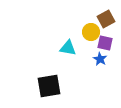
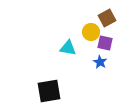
brown square: moved 1 px right, 1 px up
blue star: moved 3 px down
black square: moved 5 px down
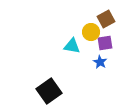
brown square: moved 1 px left, 1 px down
purple square: rotated 21 degrees counterclockwise
cyan triangle: moved 4 px right, 2 px up
black square: rotated 25 degrees counterclockwise
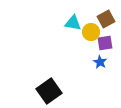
cyan triangle: moved 1 px right, 23 px up
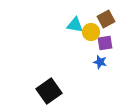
cyan triangle: moved 2 px right, 2 px down
blue star: rotated 16 degrees counterclockwise
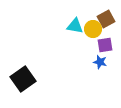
cyan triangle: moved 1 px down
yellow circle: moved 2 px right, 3 px up
purple square: moved 2 px down
black square: moved 26 px left, 12 px up
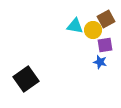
yellow circle: moved 1 px down
black square: moved 3 px right
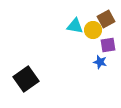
purple square: moved 3 px right
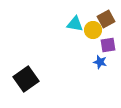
cyan triangle: moved 2 px up
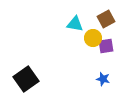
yellow circle: moved 8 px down
purple square: moved 2 px left, 1 px down
blue star: moved 3 px right, 17 px down
